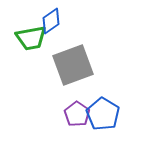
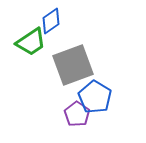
green trapezoid: moved 4 px down; rotated 24 degrees counterclockwise
blue pentagon: moved 8 px left, 17 px up
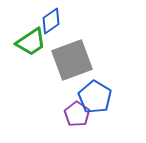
gray square: moved 1 px left, 5 px up
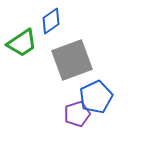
green trapezoid: moved 9 px left, 1 px down
blue pentagon: moved 1 px right; rotated 16 degrees clockwise
purple pentagon: rotated 20 degrees clockwise
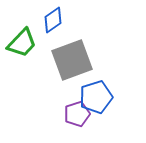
blue diamond: moved 2 px right, 1 px up
green trapezoid: rotated 12 degrees counterclockwise
blue pentagon: rotated 8 degrees clockwise
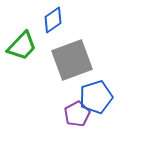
green trapezoid: moved 3 px down
purple pentagon: rotated 10 degrees counterclockwise
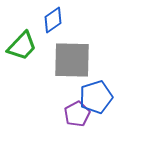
gray square: rotated 21 degrees clockwise
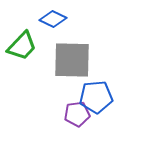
blue diamond: moved 1 px up; rotated 60 degrees clockwise
blue pentagon: rotated 12 degrees clockwise
purple pentagon: rotated 20 degrees clockwise
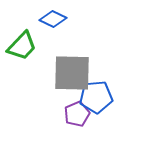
gray square: moved 13 px down
purple pentagon: rotated 15 degrees counterclockwise
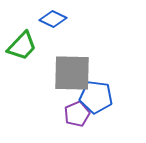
blue pentagon: rotated 12 degrees clockwise
